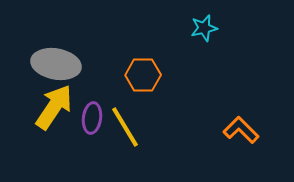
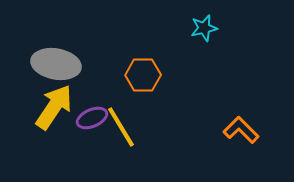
purple ellipse: rotated 60 degrees clockwise
yellow line: moved 4 px left
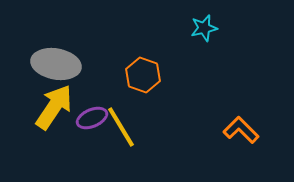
orange hexagon: rotated 20 degrees clockwise
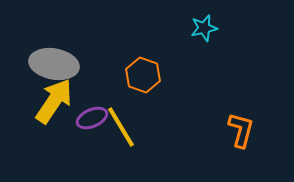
gray ellipse: moved 2 px left
yellow arrow: moved 6 px up
orange L-shape: rotated 60 degrees clockwise
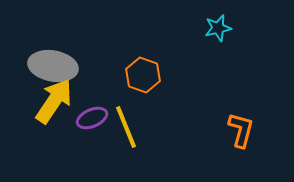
cyan star: moved 14 px right
gray ellipse: moved 1 px left, 2 px down
yellow line: moved 5 px right; rotated 9 degrees clockwise
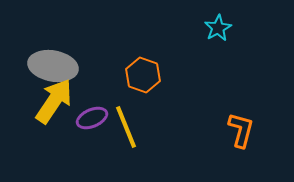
cyan star: rotated 16 degrees counterclockwise
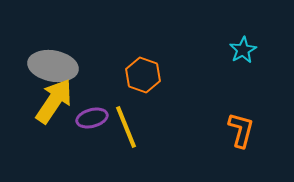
cyan star: moved 25 px right, 22 px down
purple ellipse: rotated 8 degrees clockwise
